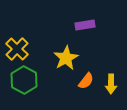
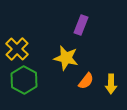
purple rectangle: moved 4 px left; rotated 60 degrees counterclockwise
yellow star: rotated 30 degrees counterclockwise
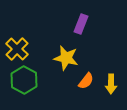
purple rectangle: moved 1 px up
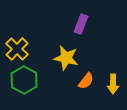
yellow arrow: moved 2 px right
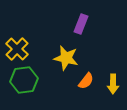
green hexagon: rotated 24 degrees clockwise
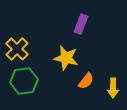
green hexagon: moved 1 px down
yellow arrow: moved 4 px down
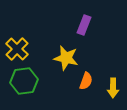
purple rectangle: moved 3 px right, 1 px down
orange semicircle: rotated 18 degrees counterclockwise
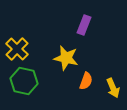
green hexagon: rotated 20 degrees clockwise
yellow arrow: rotated 24 degrees counterclockwise
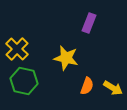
purple rectangle: moved 5 px right, 2 px up
orange semicircle: moved 1 px right, 5 px down
yellow arrow: rotated 36 degrees counterclockwise
